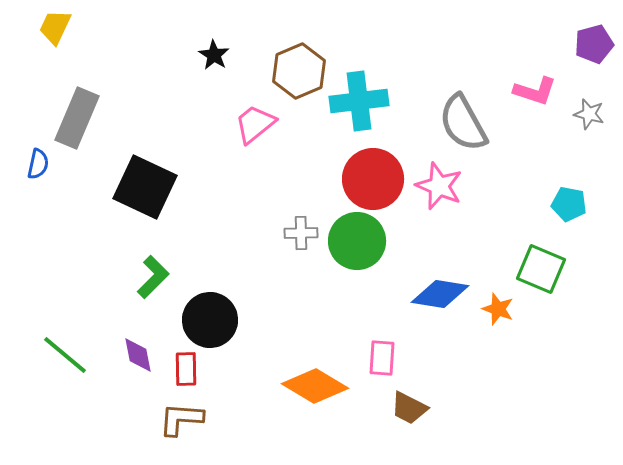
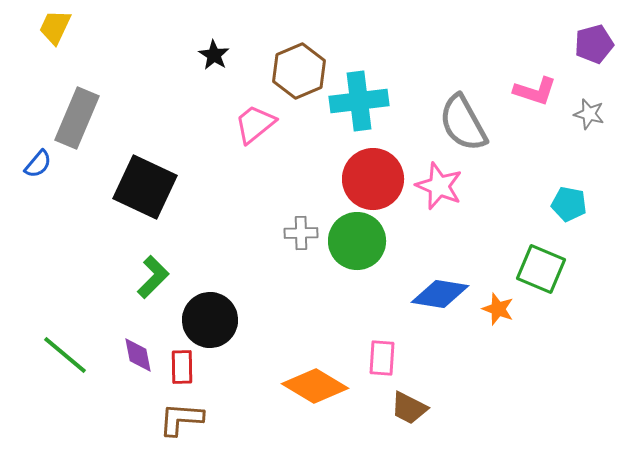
blue semicircle: rotated 28 degrees clockwise
red rectangle: moved 4 px left, 2 px up
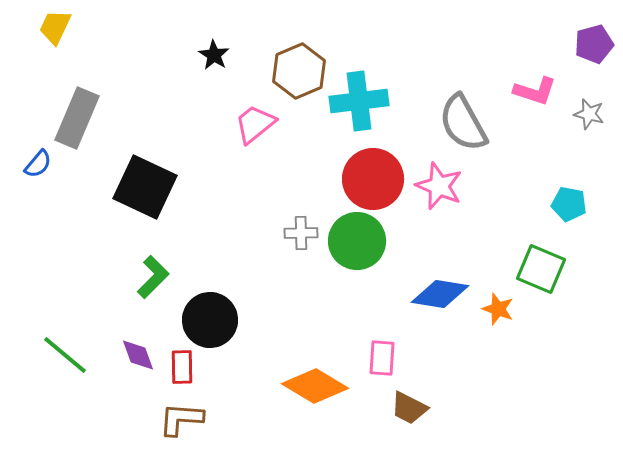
purple diamond: rotated 9 degrees counterclockwise
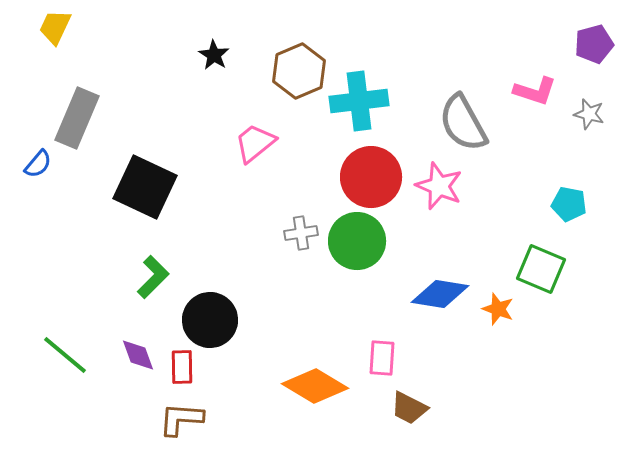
pink trapezoid: moved 19 px down
red circle: moved 2 px left, 2 px up
gray cross: rotated 8 degrees counterclockwise
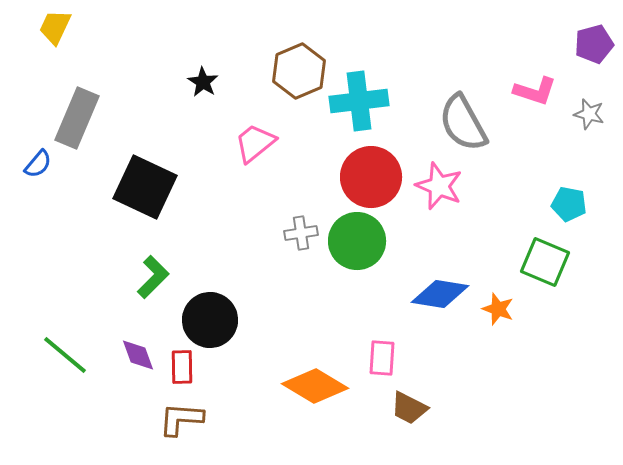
black star: moved 11 px left, 27 px down
green square: moved 4 px right, 7 px up
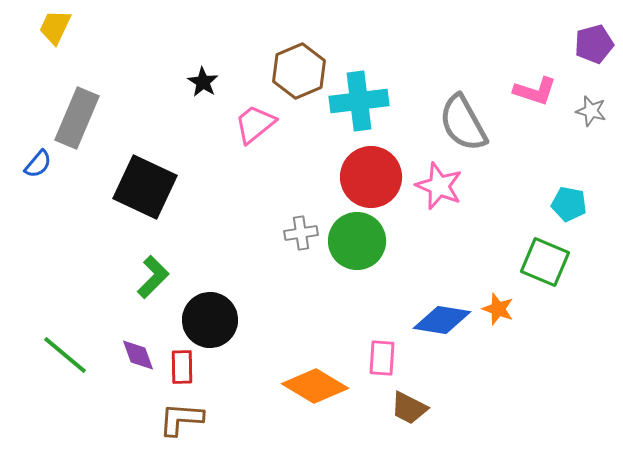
gray star: moved 2 px right, 3 px up
pink trapezoid: moved 19 px up
blue diamond: moved 2 px right, 26 px down
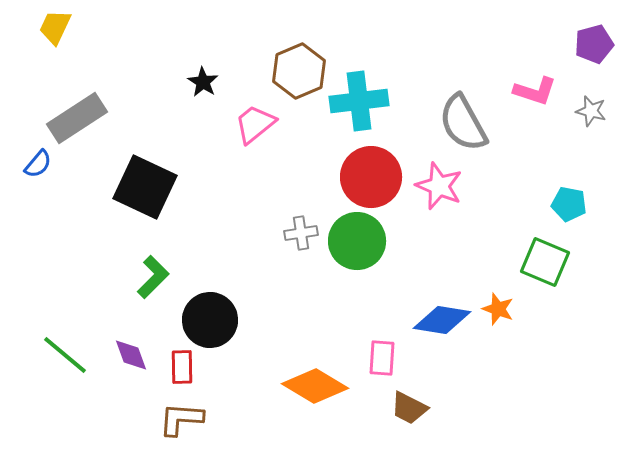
gray rectangle: rotated 34 degrees clockwise
purple diamond: moved 7 px left
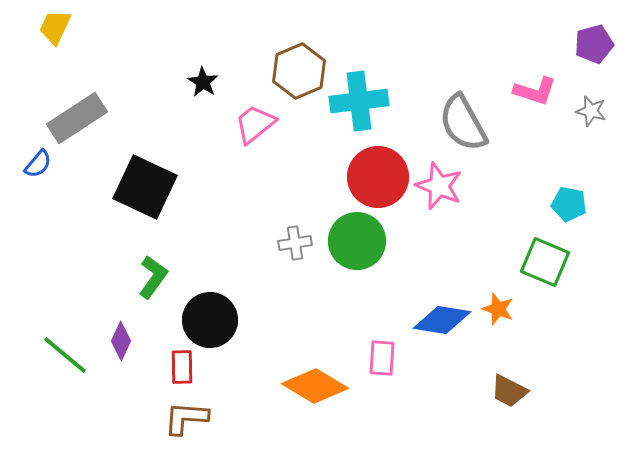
red circle: moved 7 px right
gray cross: moved 6 px left, 10 px down
green L-shape: rotated 9 degrees counterclockwise
purple diamond: moved 10 px left, 14 px up; rotated 45 degrees clockwise
brown trapezoid: moved 100 px right, 17 px up
brown L-shape: moved 5 px right, 1 px up
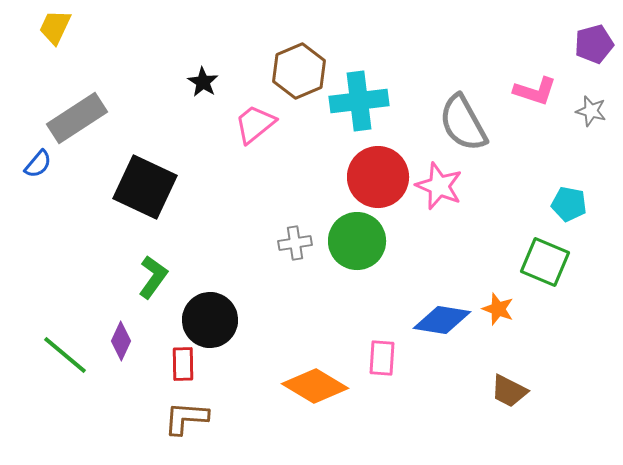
red rectangle: moved 1 px right, 3 px up
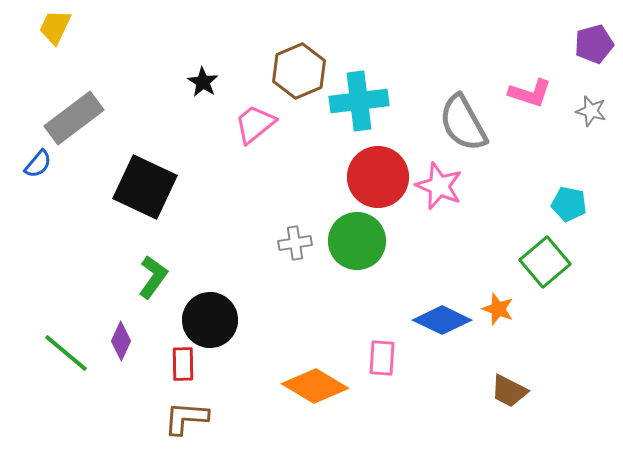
pink L-shape: moved 5 px left, 2 px down
gray rectangle: moved 3 px left; rotated 4 degrees counterclockwise
green square: rotated 27 degrees clockwise
blue diamond: rotated 16 degrees clockwise
green line: moved 1 px right, 2 px up
